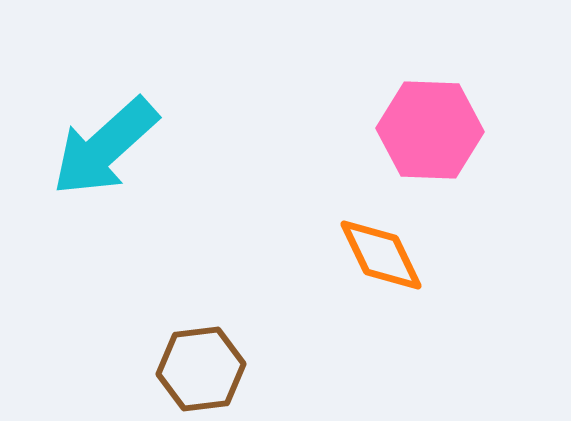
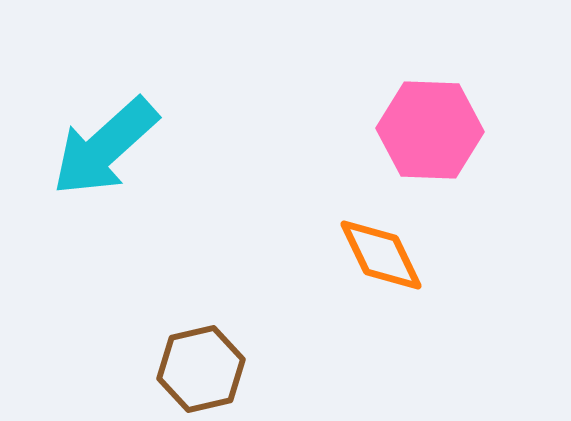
brown hexagon: rotated 6 degrees counterclockwise
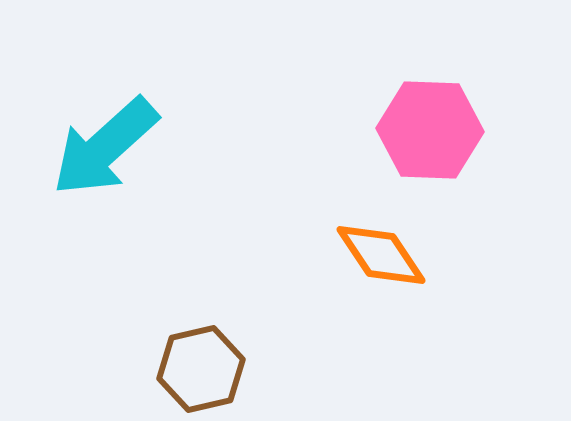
orange diamond: rotated 8 degrees counterclockwise
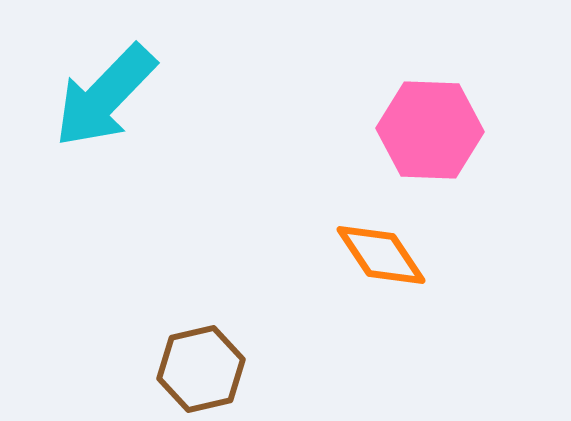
cyan arrow: moved 51 px up; rotated 4 degrees counterclockwise
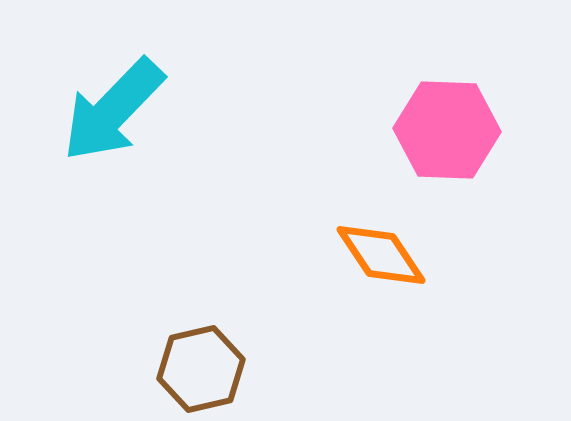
cyan arrow: moved 8 px right, 14 px down
pink hexagon: moved 17 px right
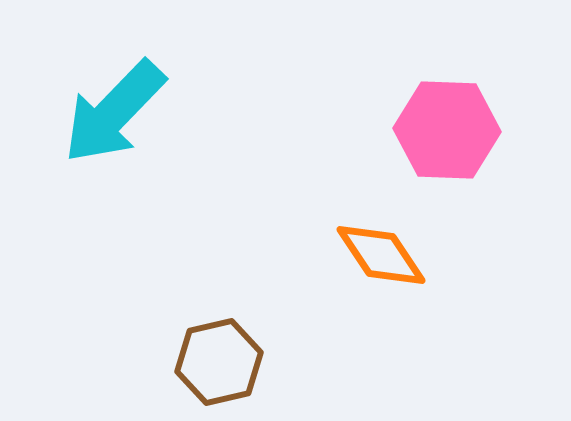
cyan arrow: moved 1 px right, 2 px down
brown hexagon: moved 18 px right, 7 px up
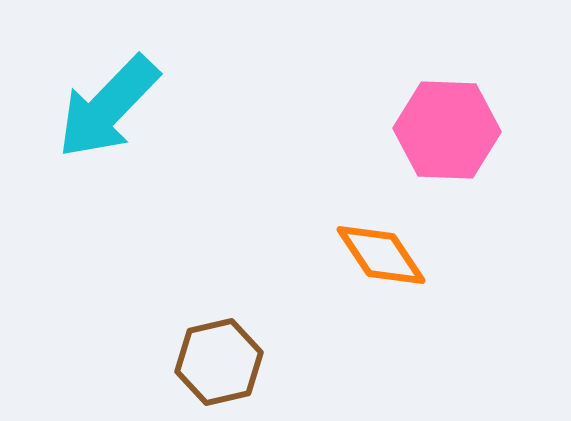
cyan arrow: moved 6 px left, 5 px up
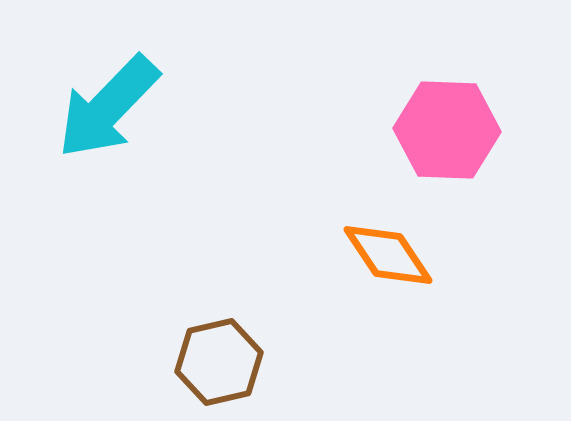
orange diamond: moved 7 px right
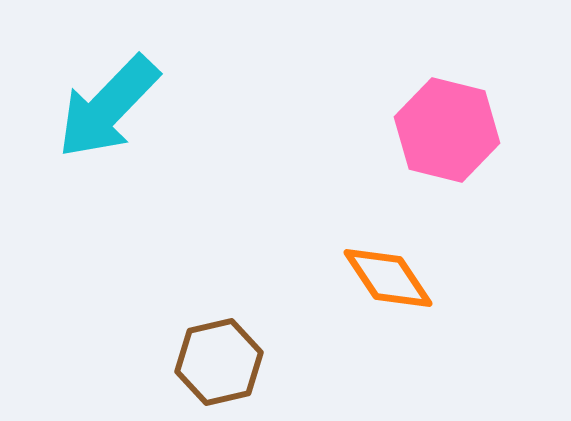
pink hexagon: rotated 12 degrees clockwise
orange diamond: moved 23 px down
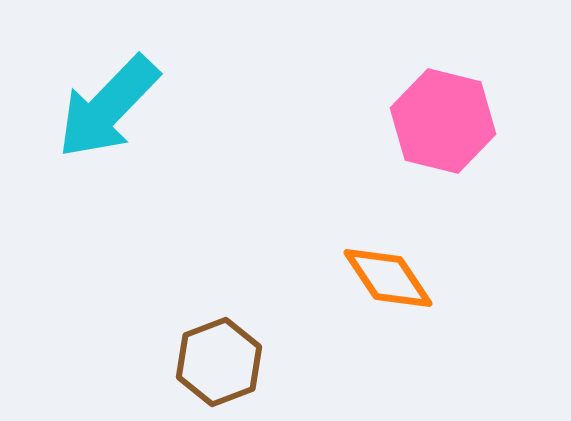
pink hexagon: moved 4 px left, 9 px up
brown hexagon: rotated 8 degrees counterclockwise
